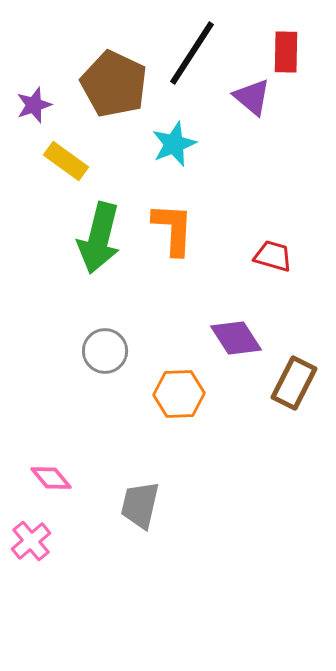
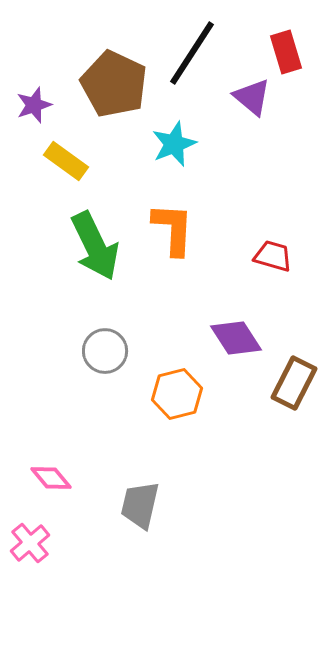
red rectangle: rotated 18 degrees counterclockwise
green arrow: moved 4 px left, 8 px down; rotated 40 degrees counterclockwise
orange hexagon: moved 2 px left; rotated 12 degrees counterclockwise
pink cross: moved 1 px left, 2 px down
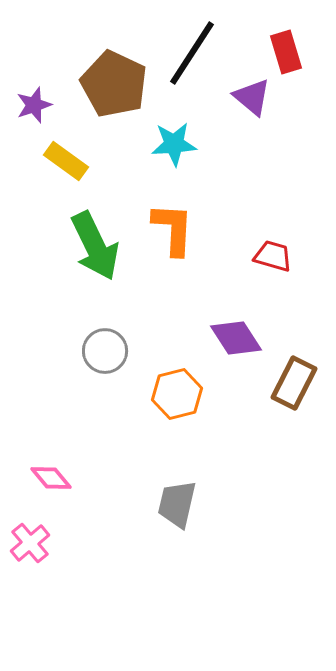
cyan star: rotated 18 degrees clockwise
gray trapezoid: moved 37 px right, 1 px up
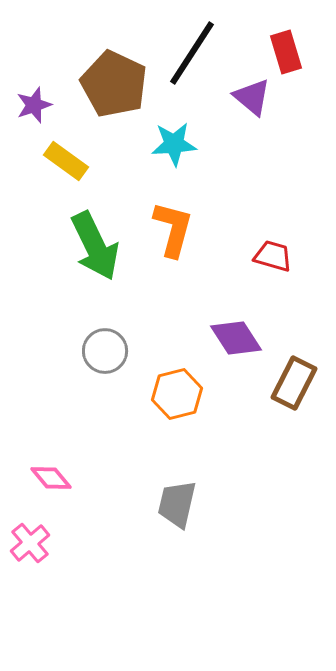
orange L-shape: rotated 12 degrees clockwise
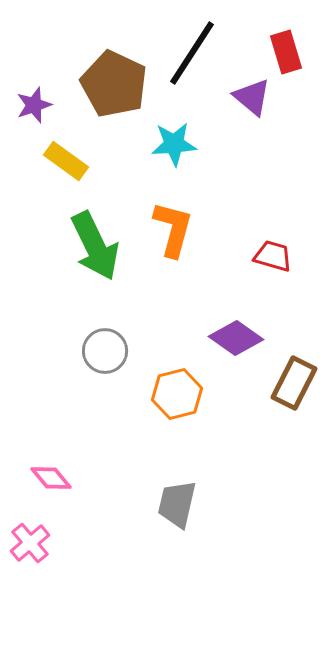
purple diamond: rotated 22 degrees counterclockwise
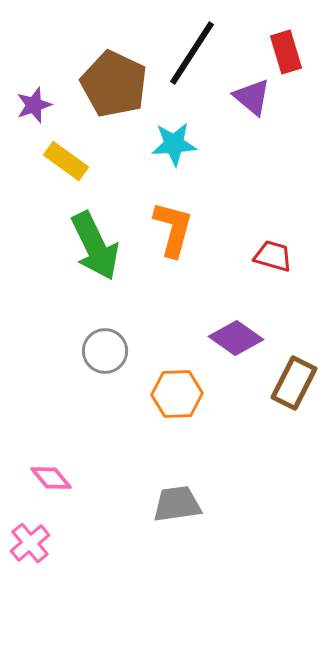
orange hexagon: rotated 12 degrees clockwise
gray trapezoid: rotated 69 degrees clockwise
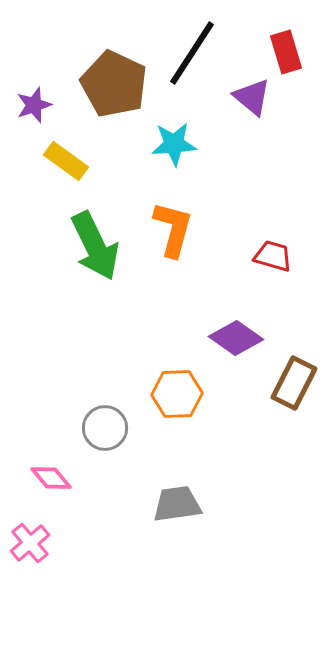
gray circle: moved 77 px down
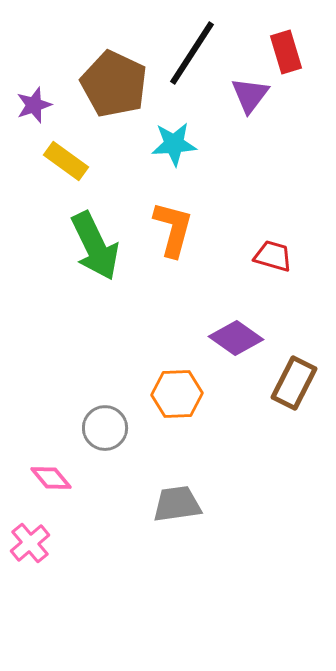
purple triangle: moved 2 px left, 2 px up; rotated 27 degrees clockwise
